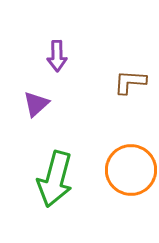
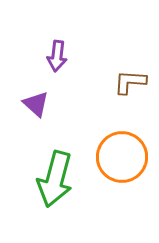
purple arrow: rotated 8 degrees clockwise
purple triangle: rotated 36 degrees counterclockwise
orange circle: moved 9 px left, 13 px up
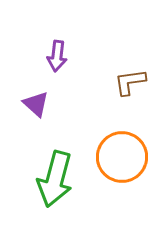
brown L-shape: rotated 12 degrees counterclockwise
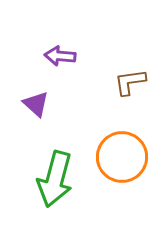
purple arrow: moved 3 px right; rotated 88 degrees clockwise
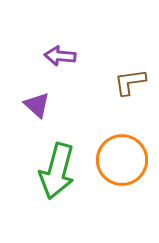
purple triangle: moved 1 px right, 1 px down
orange circle: moved 3 px down
green arrow: moved 2 px right, 8 px up
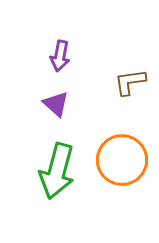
purple arrow: rotated 84 degrees counterclockwise
purple triangle: moved 19 px right, 1 px up
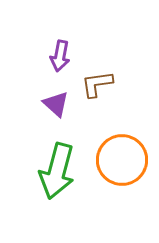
brown L-shape: moved 33 px left, 2 px down
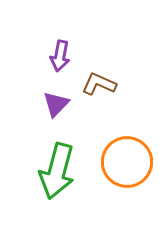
brown L-shape: moved 2 px right; rotated 32 degrees clockwise
purple triangle: rotated 32 degrees clockwise
orange circle: moved 5 px right, 2 px down
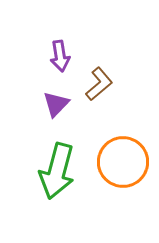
purple arrow: rotated 20 degrees counterclockwise
brown L-shape: rotated 116 degrees clockwise
orange circle: moved 4 px left
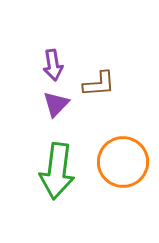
purple arrow: moved 7 px left, 9 px down
brown L-shape: rotated 36 degrees clockwise
green arrow: rotated 8 degrees counterclockwise
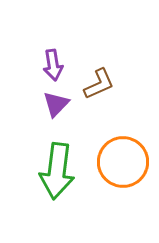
brown L-shape: rotated 20 degrees counterclockwise
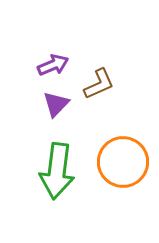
purple arrow: rotated 104 degrees counterclockwise
